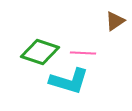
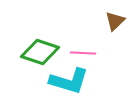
brown triangle: rotated 10 degrees counterclockwise
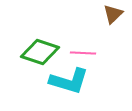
brown triangle: moved 2 px left, 7 px up
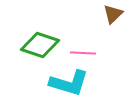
green diamond: moved 7 px up
cyan L-shape: moved 2 px down
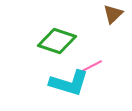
green diamond: moved 17 px right, 4 px up
pink line: moved 7 px right, 14 px down; rotated 30 degrees counterclockwise
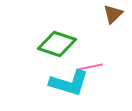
green diamond: moved 3 px down
pink line: rotated 15 degrees clockwise
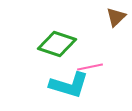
brown triangle: moved 3 px right, 3 px down
cyan L-shape: moved 2 px down
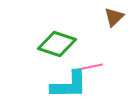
brown triangle: moved 2 px left
cyan L-shape: rotated 18 degrees counterclockwise
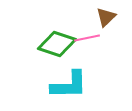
brown triangle: moved 8 px left
pink line: moved 3 px left, 29 px up
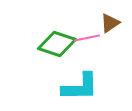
brown triangle: moved 4 px right, 6 px down; rotated 10 degrees clockwise
cyan L-shape: moved 11 px right, 2 px down
